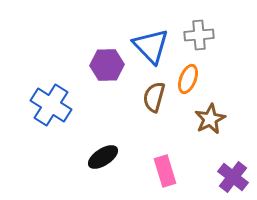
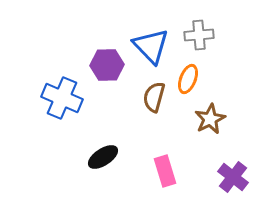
blue cross: moved 11 px right, 7 px up; rotated 9 degrees counterclockwise
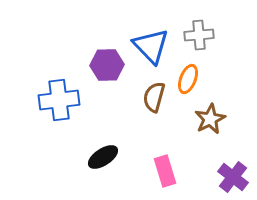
blue cross: moved 3 px left, 2 px down; rotated 30 degrees counterclockwise
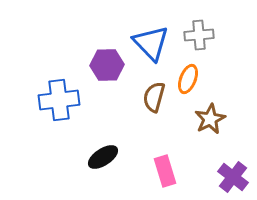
blue triangle: moved 3 px up
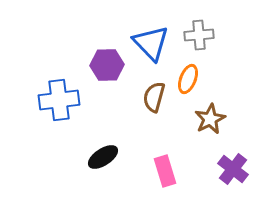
purple cross: moved 8 px up
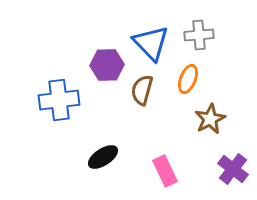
brown semicircle: moved 12 px left, 7 px up
pink rectangle: rotated 8 degrees counterclockwise
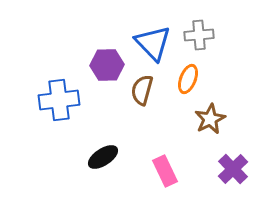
blue triangle: moved 2 px right
purple cross: rotated 8 degrees clockwise
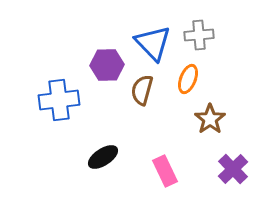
brown star: rotated 8 degrees counterclockwise
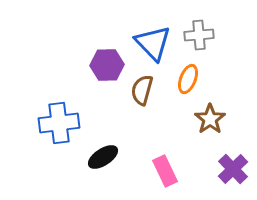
blue cross: moved 23 px down
